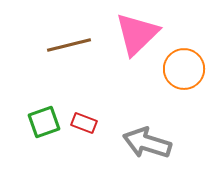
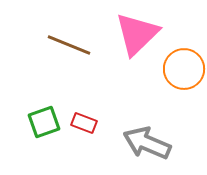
brown line: rotated 36 degrees clockwise
gray arrow: rotated 6 degrees clockwise
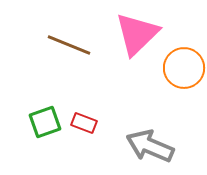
orange circle: moved 1 px up
green square: moved 1 px right
gray arrow: moved 3 px right, 3 px down
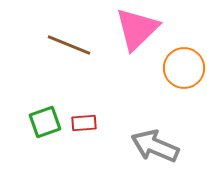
pink triangle: moved 5 px up
red rectangle: rotated 25 degrees counterclockwise
gray arrow: moved 5 px right
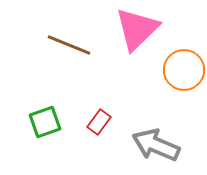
orange circle: moved 2 px down
red rectangle: moved 15 px right, 1 px up; rotated 50 degrees counterclockwise
gray arrow: moved 1 px right, 1 px up
